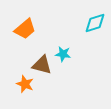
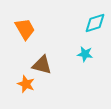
orange trapezoid: rotated 80 degrees counterclockwise
cyan star: moved 22 px right
orange star: moved 1 px right
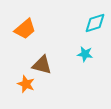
orange trapezoid: rotated 80 degrees clockwise
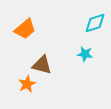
orange star: moved 1 px right; rotated 24 degrees clockwise
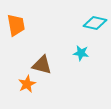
cyan diamond: rotated 30 degrees clockwise
orange trapezoid: moved 9 px left, 4 px up; rotated 60 degrees counterclockwise
cyan star: moved 4 px left, 1 px up
